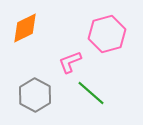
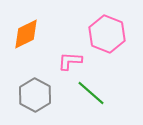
orange diamond: moved 1 px right, 6 px down
pink hexagon: rotated 24 degrees counterclockwise
pink L-shape: moved 1 px up; rotated 25 degrees clockwise
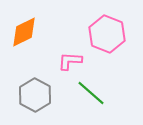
orange diamond: moved 2 px left, 2 px up
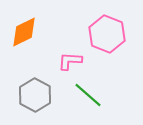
green line: moved 3 px left, 2 px down
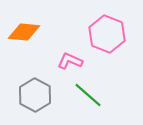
orange diamond: rotated 32 degrees clockwise
pink L-shape: rotated 20 degrees clockwise
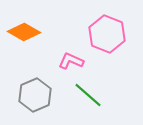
orange diamond: rotated 24 degrees clockwise
pink L-shape: moved 1 px right
gray hexagon: rotated 8 degrees clockwise
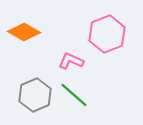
pink hexagon: rotated 18 degrees clockwise
green line: moved 14 px left
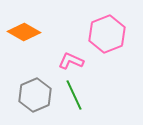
green line: rotated 24 degrees clockwise
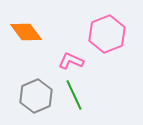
orange diamond: moved 2 px right; rotated 24 degrees clockwise
gray hexagon: moved 1 px right, 1 px down
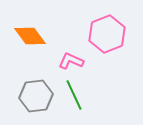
orange diamond: moved 4 px right, 4 px down
gray hexagon: rotated 16 degrees clockwise
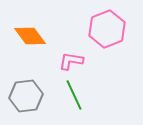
pink hexagon: moved 5 px up
pink L-shape: rotated 15 degrees counterclockwise
gray hexagon: moved 10 px left
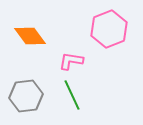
pink hexagon: moved 2 px right
green line: moved 2 px left
